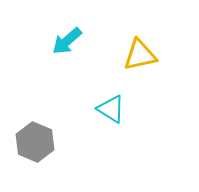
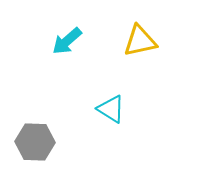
yellow triangle: moved 14 px up
gray hexagon: rotated 21 degrees counterclockwise
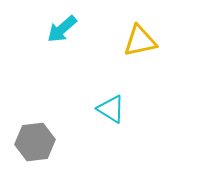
cyan arrow: moved 5 px left, 12 px up
gray hexagon: rotated 9 degrees counterclockwise
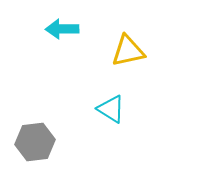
cyan arrow: rotated 40 degrees clockwise
yellow triangle: moved 12 px left, 10 px down
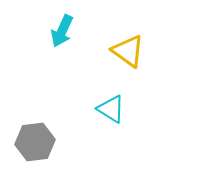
cyan arrow: moved 2 px down; rotated 64 degrees counterclockwise
yellow triangle: rotated 48 degrees clockwise
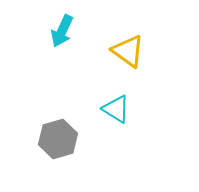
cyan triangle: moved 5 px right
gray hexagon: moved 23 px right, 3 px up; rotated 9 degrees counterclockwise
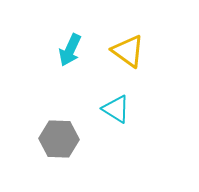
cyan arrow: moved 8 px right, 19 px down
gray hexagon: moved 1 px right; rotated 18 degrees clockwise
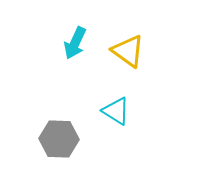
cyan arrow: moved 5 px right, 7 px up
cyan triangle: moved 2 px down
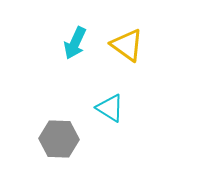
yellow triangle: moved 1 px left, 6 px up
cyan triangle: moved 6 px left, 3 px up
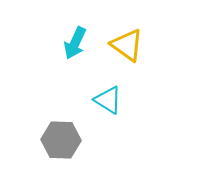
cyan triangle: moved 2 px left, 8 px up
gray hexagon: moved 2 px right, 1 px down
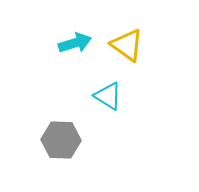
cyan arrow: rotated 132 degrees counterclockwise
cyan triangle: moved 4 px up
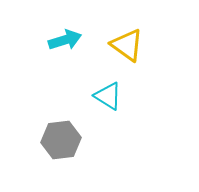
cyan arrow: moved 10 px left, 3 px up
gray hexagon: rotated 9 degrees counterclockwise
